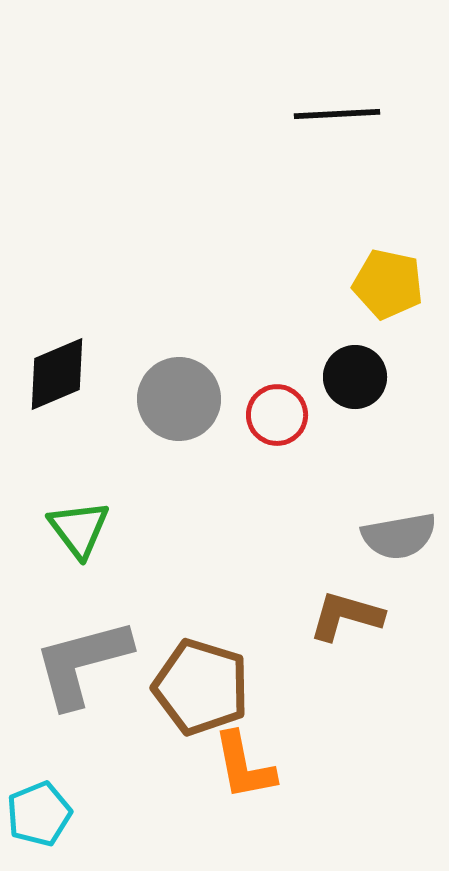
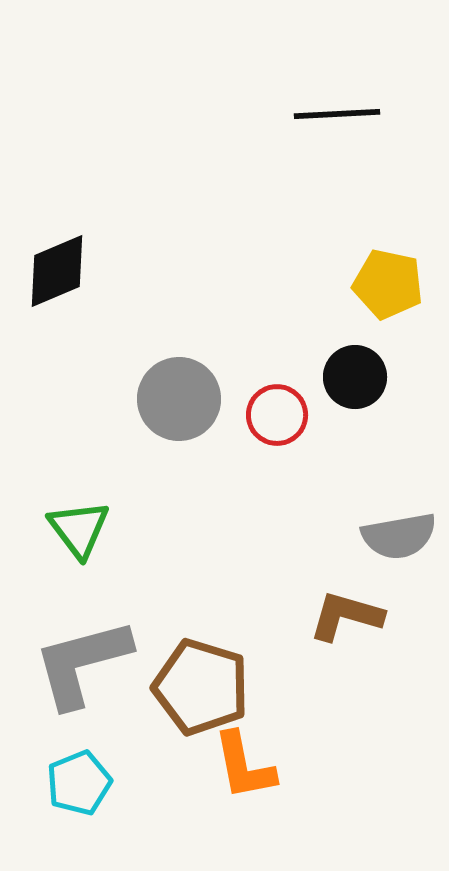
black diamond: moved 103 px up
cyan pentagon: moved 40 px right, 31 px up
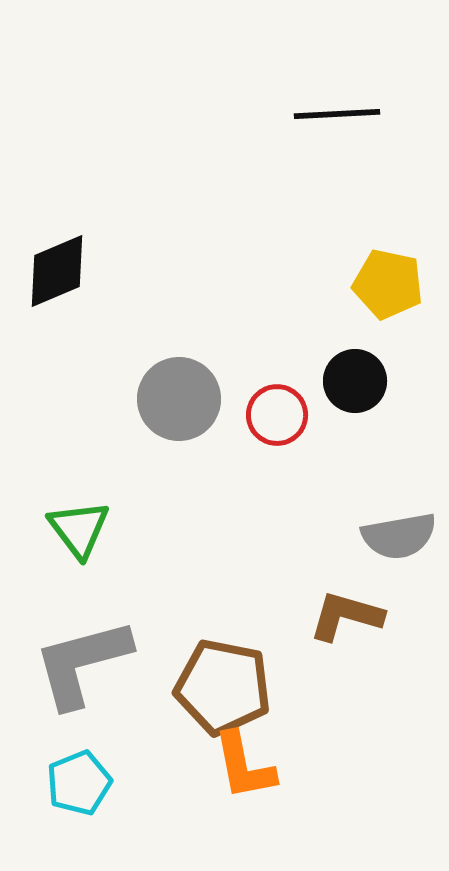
black circle: moved 4 px down
brown pentagon: moved 22 px right; rotated 6 degrees counterclockwise
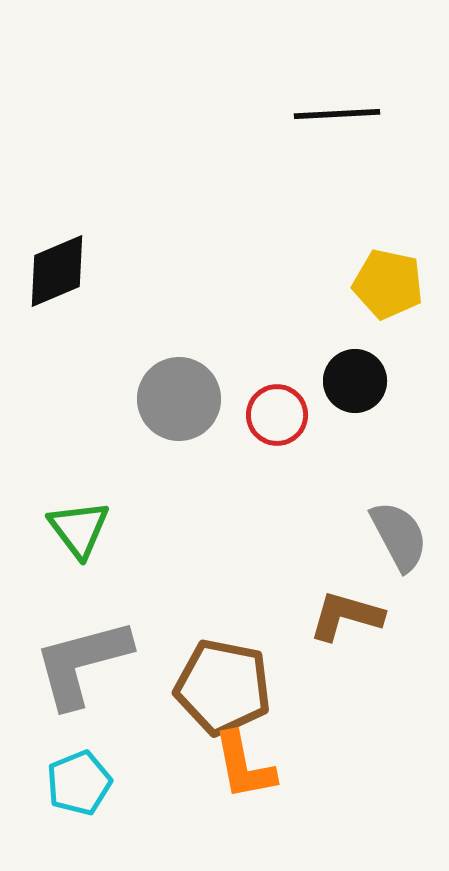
gray semicircle: rotated 108 degrees counterclockwise
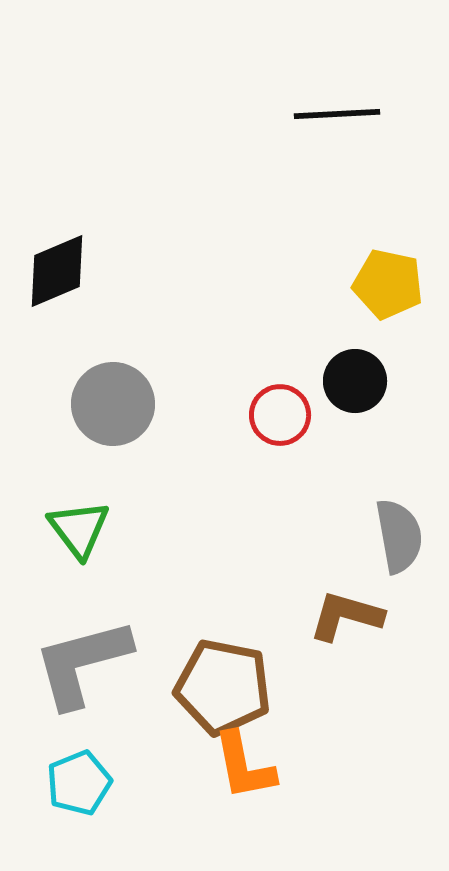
gray circle: moved 66 px left, 5 px down
red circle: moved 3 px right
gray semicircle: rotated 18 degrees clockwise
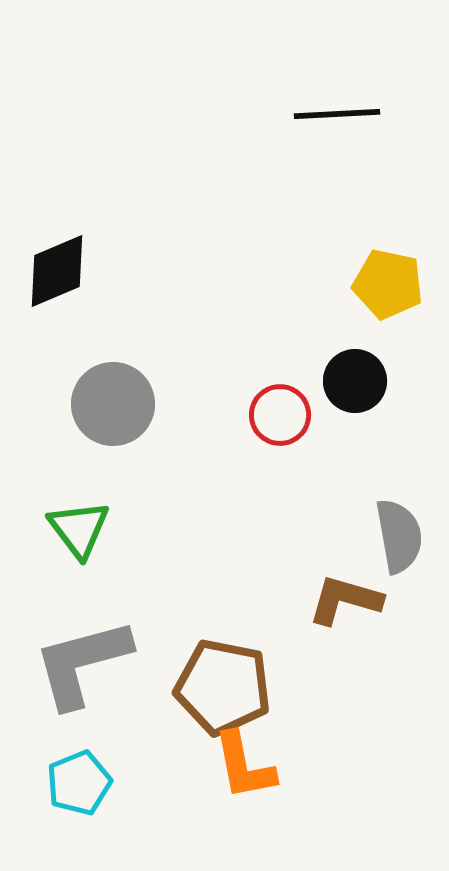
brown L-shape: moved 1 px left, 16 px up
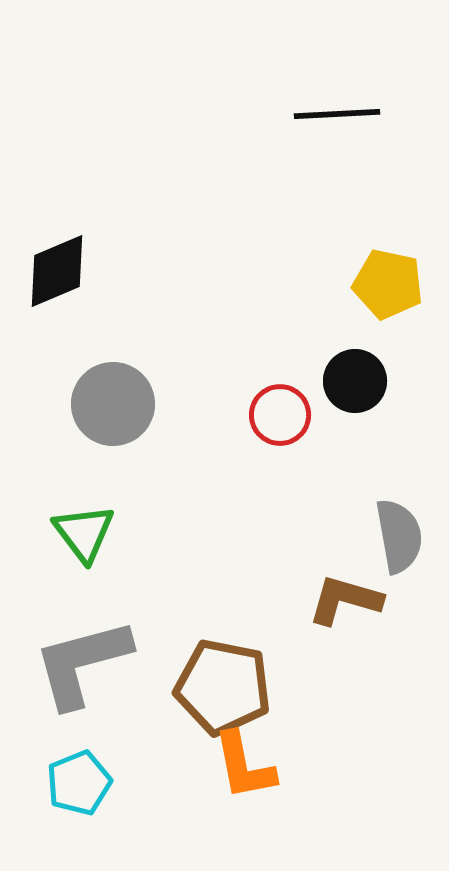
green triangle: moved 5 px right, 4 px down
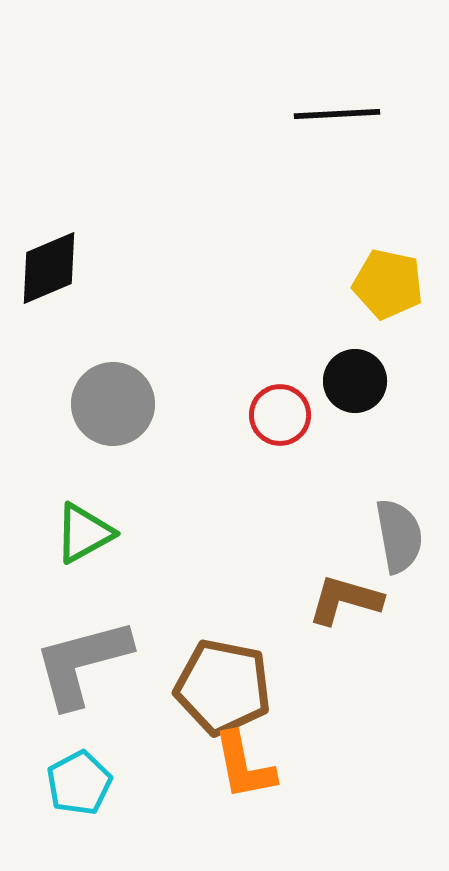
black diamond: moved 8 px left, 3 px up
green triangle: rotated 38 degrees clockwise
cyan pentagon: rotated 6 degrees counterclockwise
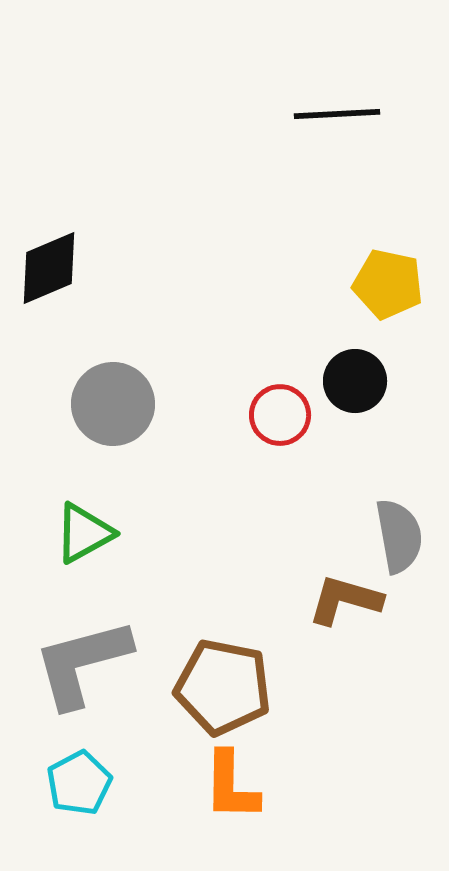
orange L-shape: moved 13 px left, 20 px down; rotated 12 degrees clockwise
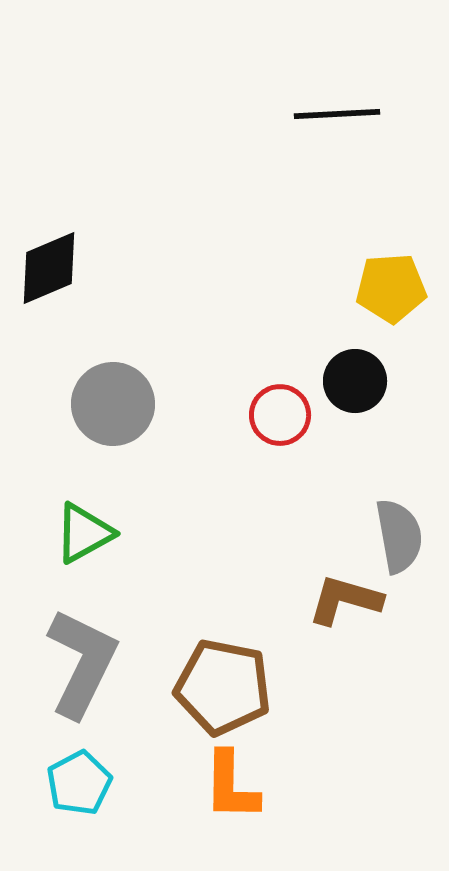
yellow pentagon: moved 3 px right, 4 px down; rotated 16 degrees counterclockwise
gray L-shape: rotated 131 degrees clockwise
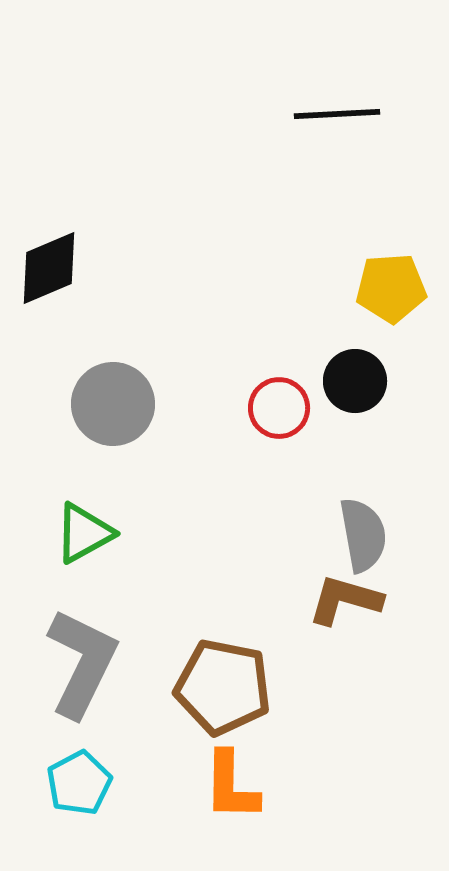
red circle: moved 1 px left, 7 px up
gray semicircle: moved 36 px left, 1 px up
